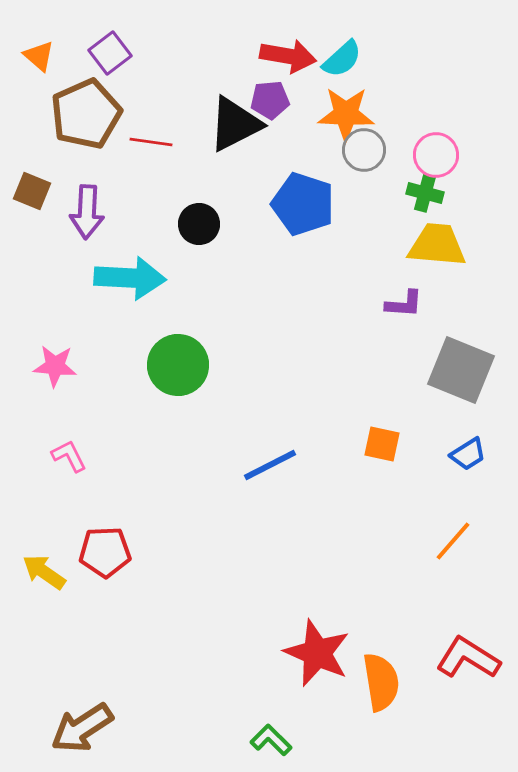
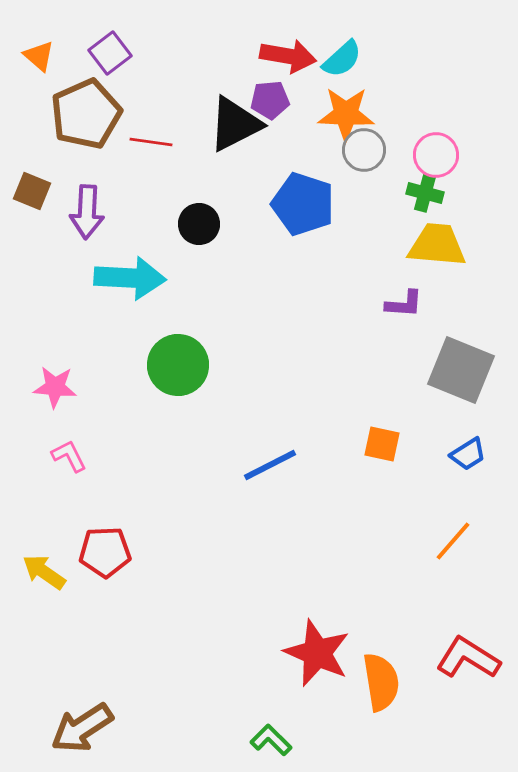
pink star: moved 21 px down
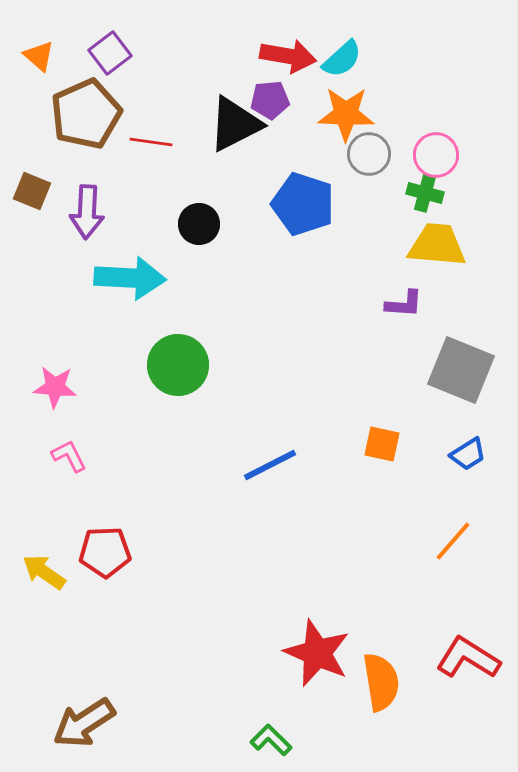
gray circle: moved 5 px right, 4 px down
brown arrow: moved 2 px right, 5 px up
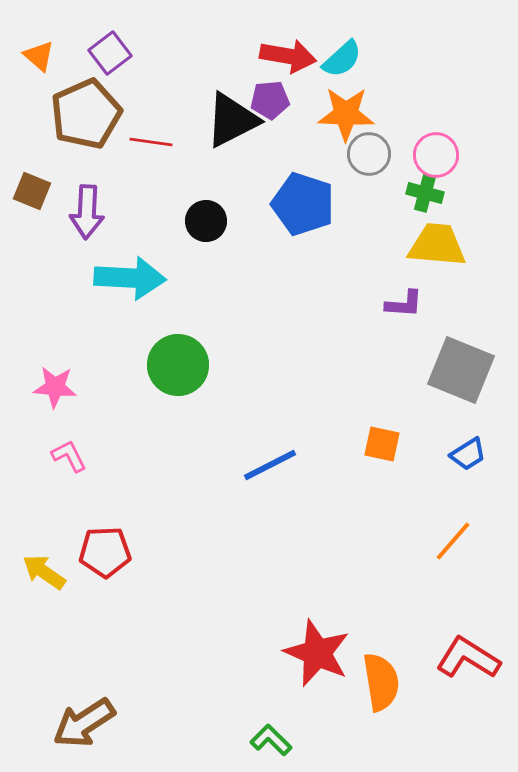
black triangle: moved 3 px left, 4 px up
black circle: moved 7 px right, 3 px up
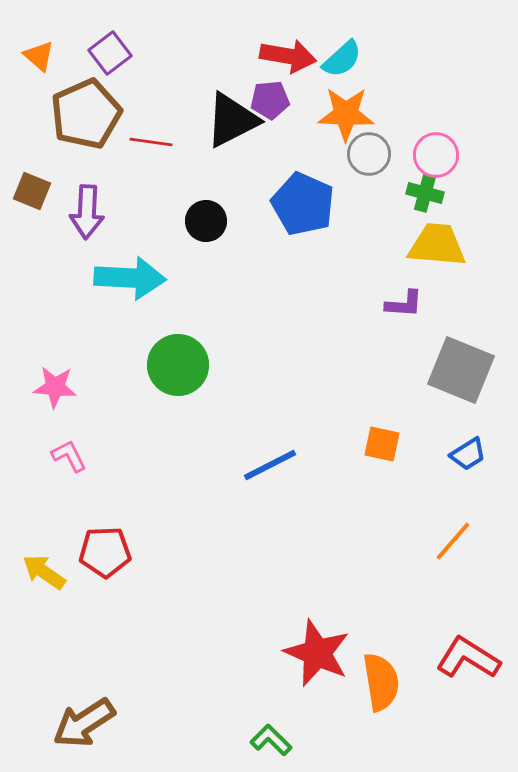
blue pentagon: rotated 6 degrees clockwise
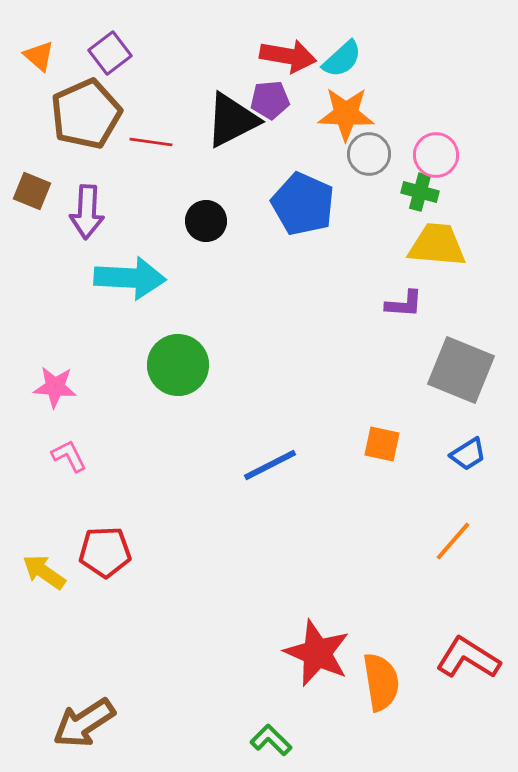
green cross: moved 5 px left, 1 px up
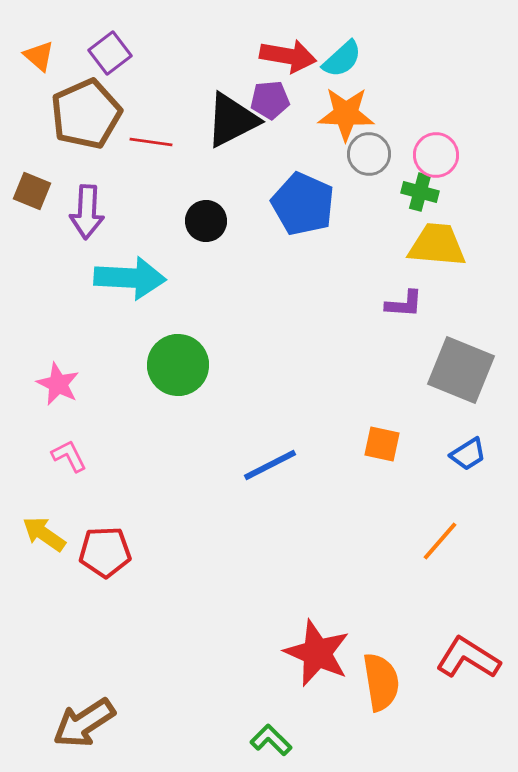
pink star: moved 3 px right, 3 px up; rotated 21 degrees clockwise
orange line: moved 13 px left
yellow arrow: moved 38 px up
